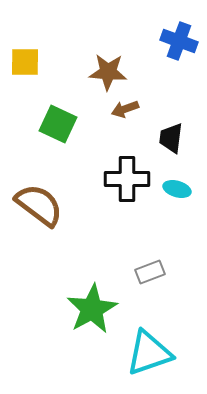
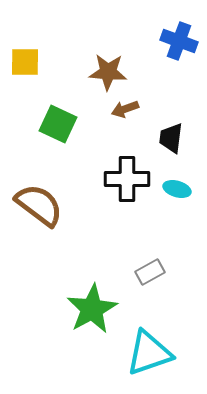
gray rectangle: rotated 8 degrees counterclockwise
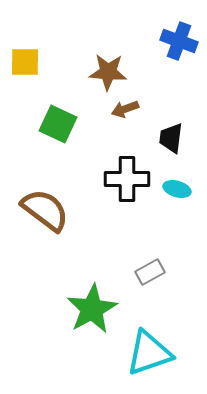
brown semicircle: moved 6 px right, 5 px down
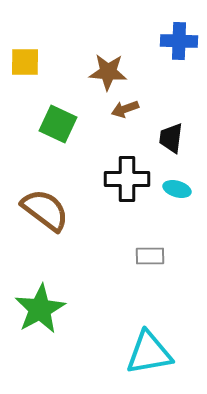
blue cross: rotated 18 degrees counterclockwise
gray rectangle: moved 16 px up; rotated 28 degrees clockwise
green star: moved 52 px left
cyan triangle: rotated 9 degrees clockwise
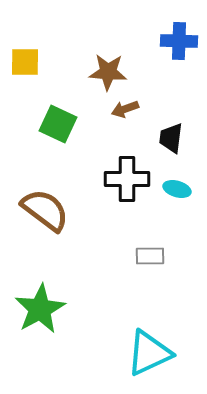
cyan triangle: rotated 15 degrees counterclockwise
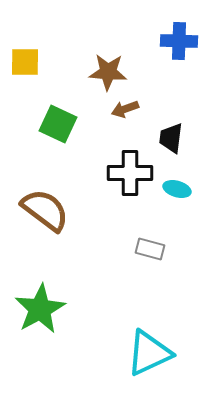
black cross: moved 3 px right, 6 px up
gray rectangle: moved 7 px up; rotated 16 degrees clockwise
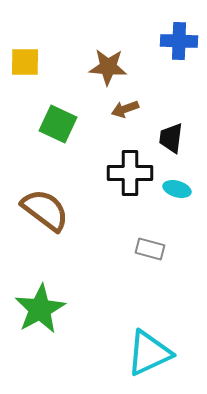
brown star: moved 5 px up
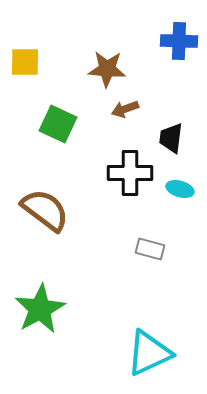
brown star: moved 1 px left, 2 px down
cyan ellipse: moved 3 px right
